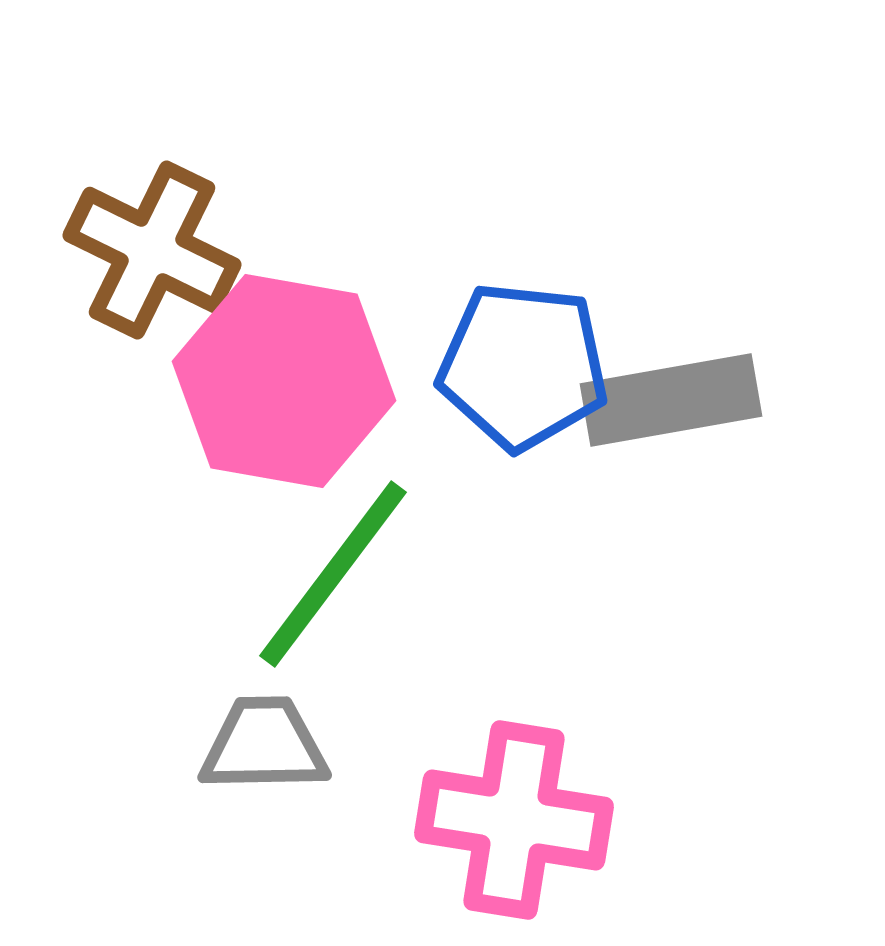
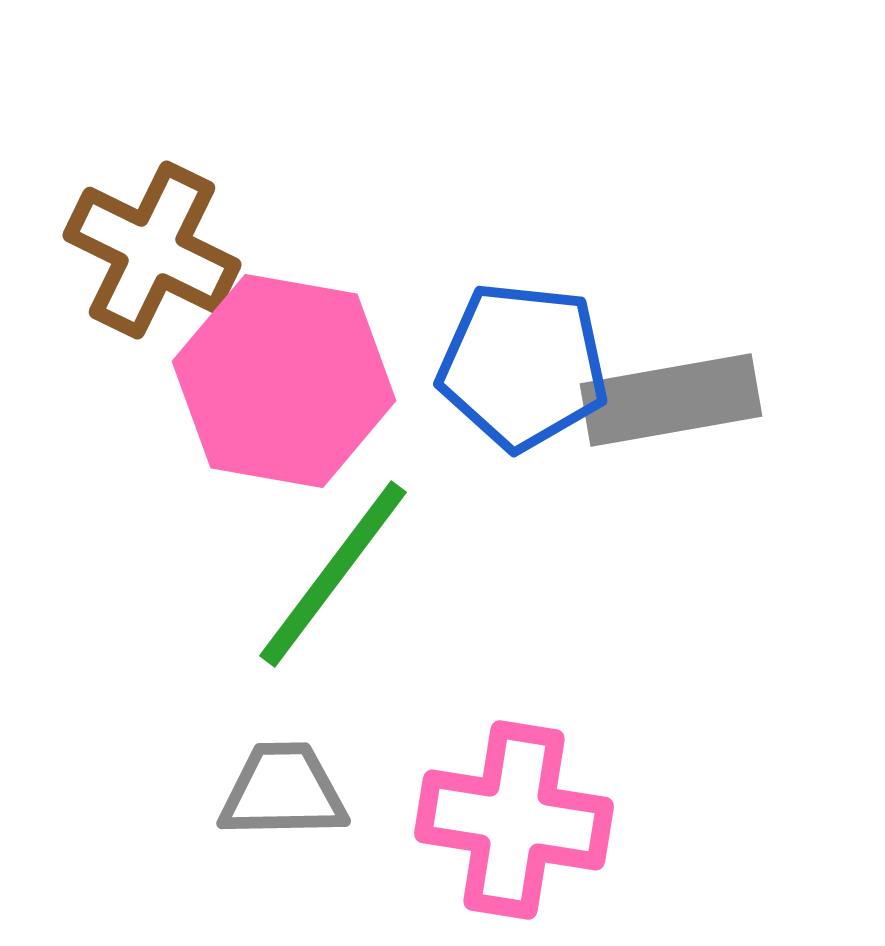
gray trapezoid: moved 19 px right, 46 px down
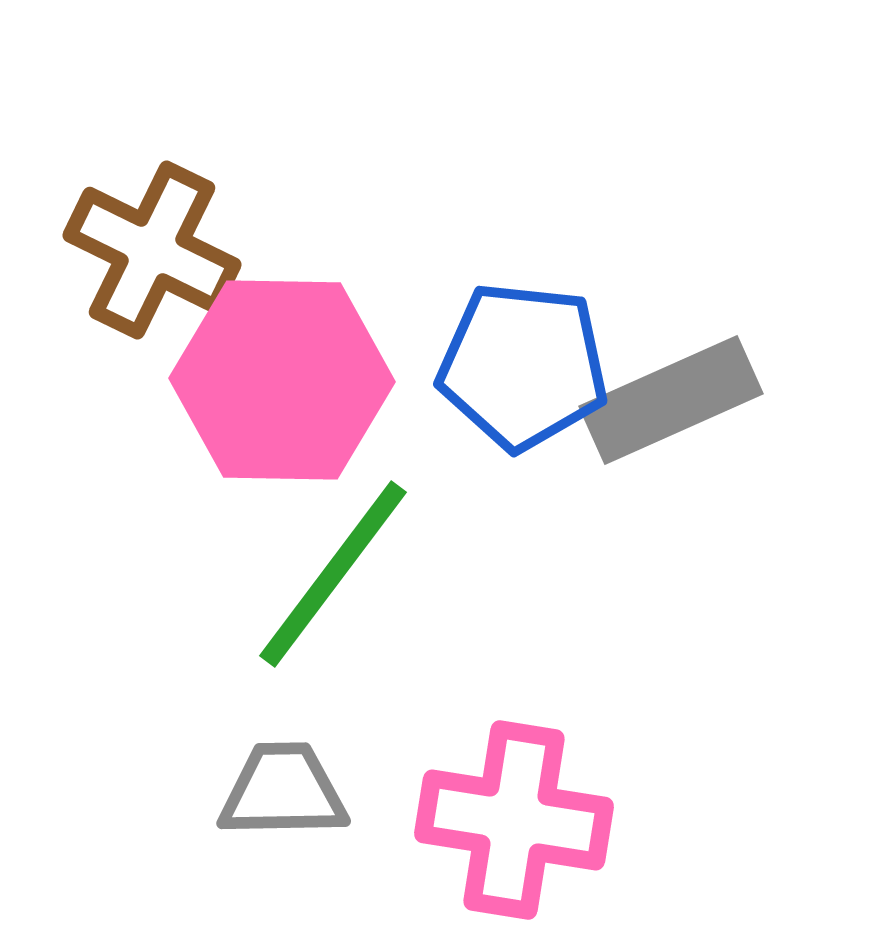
pink hexagon: moved 2 px left, 1 px up; rotated 9 degrees counterclockwise
gray rectangle: rotated 14 degrees counterclockwise
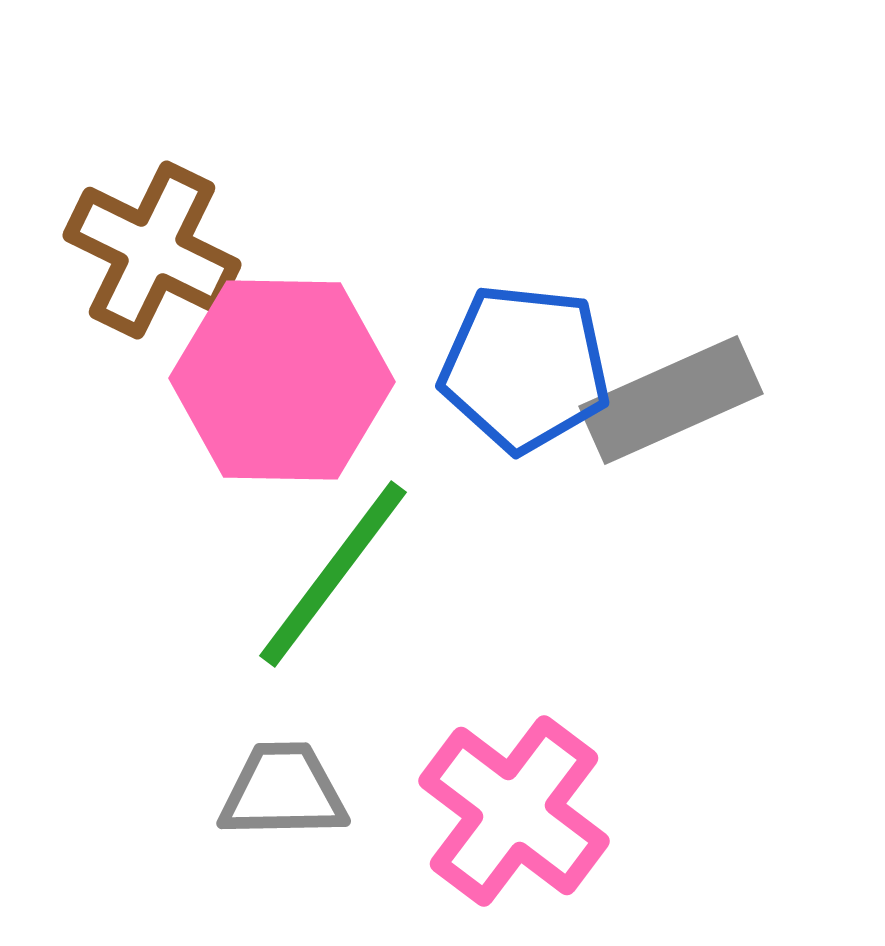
blue pentagon: moved 2 px right, 2 px down
pink cross: moved 9 px up; rotated 28 degrees clockwise
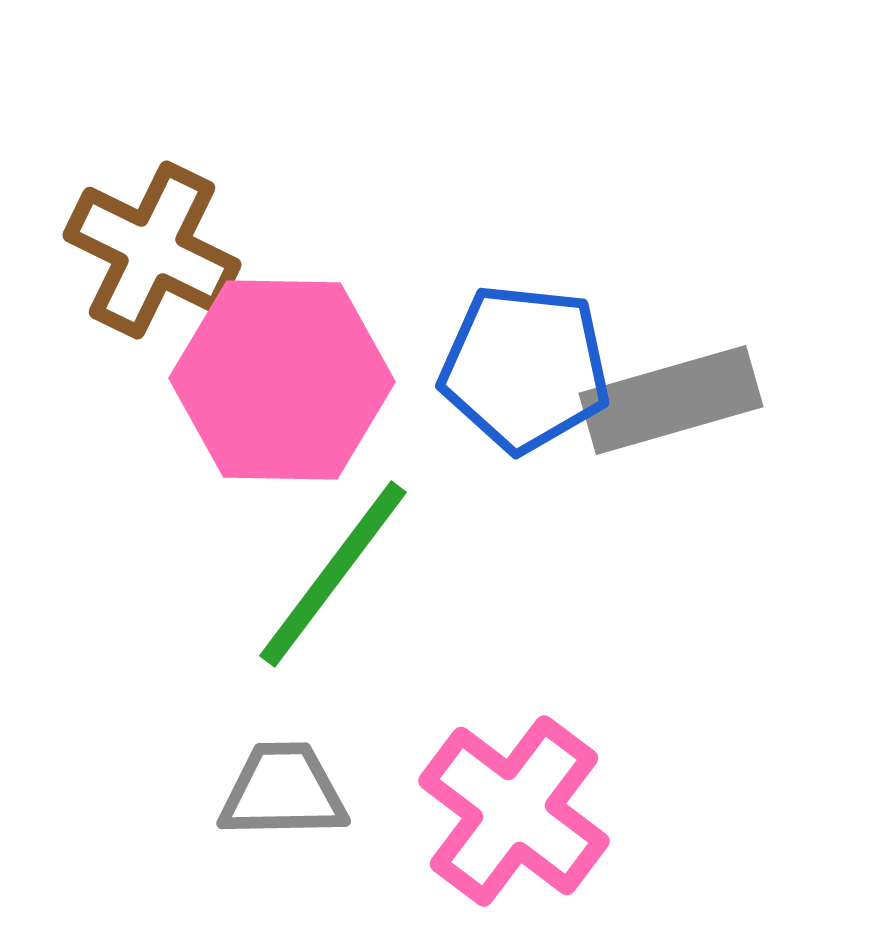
gray rectangle: rotated 8 degrees clockwise
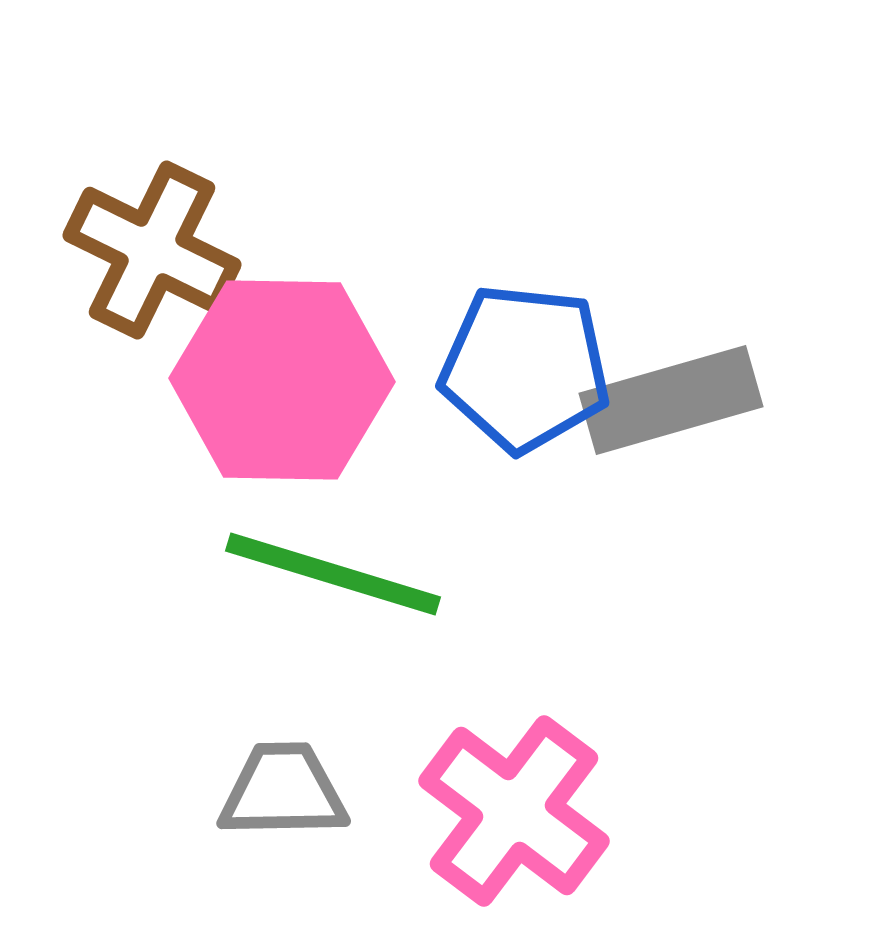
green line: rotated 70 degrees clockwise
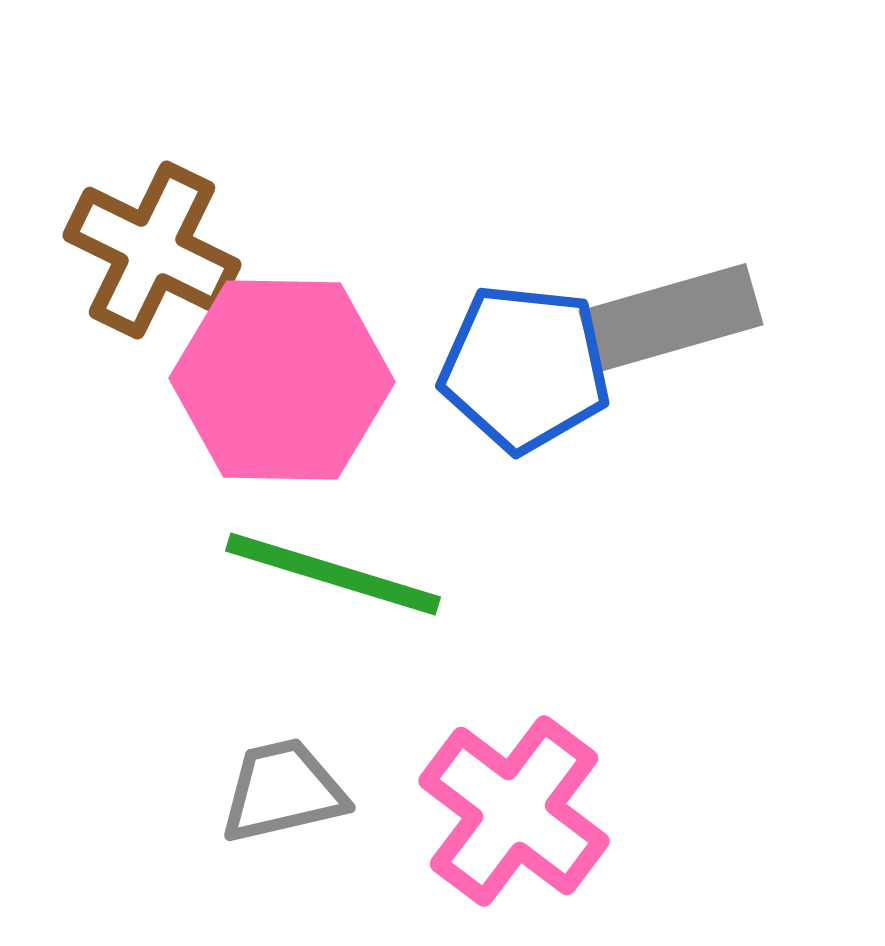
gray rectangle: moved 82 px up
gray trapezoid: rotated 12 degrees counterclockwise
